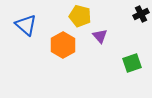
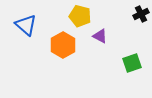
purple triangle: rotated 21 degrees counterclockwise
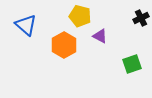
black cross: moved 4 px down
orange hexagon: moved 1 px right
green square: moved 1 px down
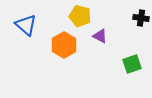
black cross: rotated 35 degrees clockwise
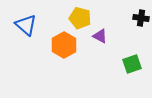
yellow pentagon: moved 2 px down
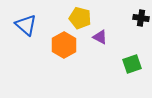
purple triangle: moved 1 px down
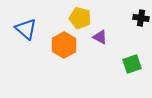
blue triangle: moved 4 px down
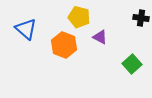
yellow pentagon: moved 1 px left, 1 px up
orange hexagon: rotated 10 degrees counterclockwise
green square: rotated 24 degrees counterclockwise
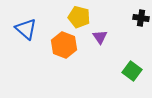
purple triangle: rotated 28 degrees clockwise
green square: moved 7 px down; rotated 12 degrees counterclockwise
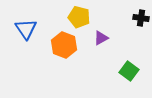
blue triangle: rotated 15 degrees clockwise
purple triangle: moved 1 px right, 1 px down; rotated 35 degrees clockwise
green square: moved 3 px left
